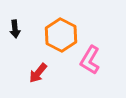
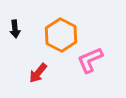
pink L-shape: rotated 36 degrees clockwise
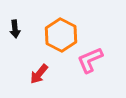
red arrow: moved 1 px right, 1 px down
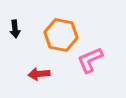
orange hexagon: rotated 16 degrees counterclockwise
red arrow: rotated 45 degrees clockwise
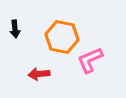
orange hexagon: moved 1 px right, 2 px down
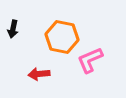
black arrow: moved 2 px left; rotated 18 degrees clockwise
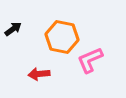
black arrow: rotated 138 degrees counterclockwise
